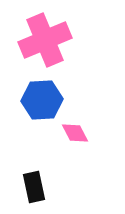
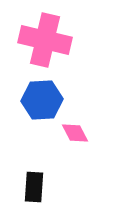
pink cross: rotated 36 degrees clockwise
black rectangle: rotated 16 degrees clockwise
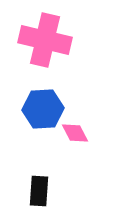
blue hexagon: moved 1 px right, 9 px down
black rectangle: moved 5 px right, 4 px down
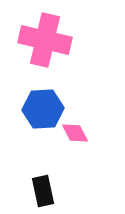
black rectangle: moved 4 px right; rotated 16 degrees counterclockwise
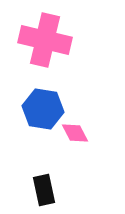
blue hexagon: rotated 12 degrees clockwise
black rectangle: moved 1 px right, 1 px up
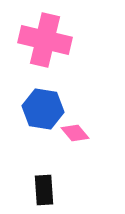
pink diamond: rotated 12 degrees counterclockwise
black rectangle: rotated 8 degrees clockwise
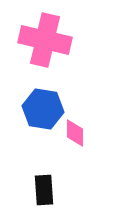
pink diamond: rotated 40 degrees clockwise
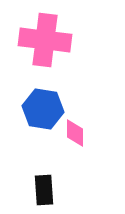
pink cross: rotated 6 degrees counterclockwise
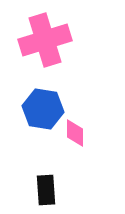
pink cross: rotated 24 degrees counterclockwise
black rectangle: moved 2 px right
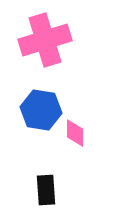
blue hexagon: moved 2 px left, 1 px down
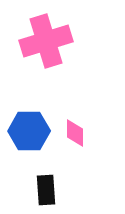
pink cross: moved 1 px right, 1 px down
blue hexagon: moved 12 px left, 21 px down; rotated 9 degrees counterclockwise
